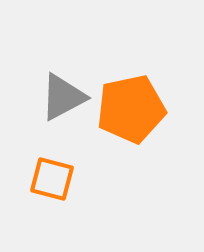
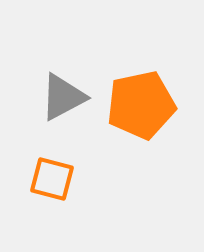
orange pentagon: moved 10 px right, 4 px up
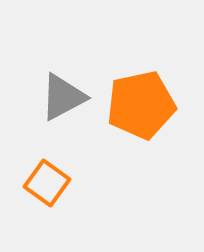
orange square: moved 5 px left, 4 px down; rotated 21 degrees clockwise
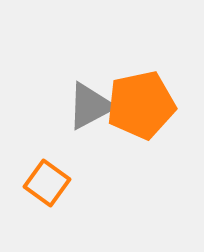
gray triangle: moved 27 px right, 9 px down
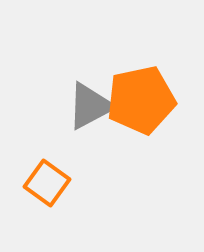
orange pentagon: moved 5 px up
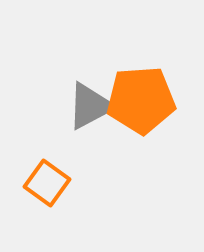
orange pentagon: rotated 8 degrees clockwise
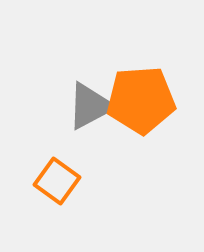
orange square: moved 10 px right, 2 px up
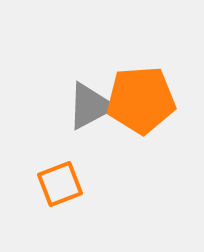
orange square: moved 3 px right, 3 px down; rotated 33 degrees clockwise
